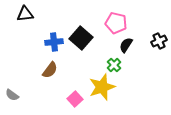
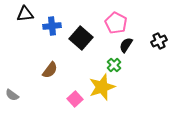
pink pentagon: rotated 15 degrees clockwise
blue cross: moved 2 px left, 16 px up
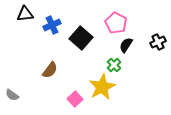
blue cross: moved 1 px up; rotated 18 degrees counterclockwise
black cross: moved 1 px left, 1 px down
yellow star: rotated 8 degrees counterclockwise
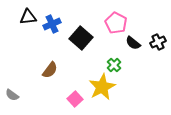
black triangle: moved 3 px right, 3 px down
blue cross: moved 1 px up
black semicircle: moved 7 px right, 2 px up; rotated 84 degrees counterclockwise
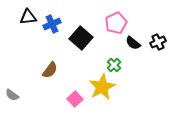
pink pentagon: rotated 20 degrees clockwise
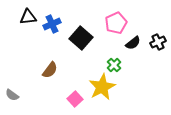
black semicircle: rotated 77 degrees counterclockwise
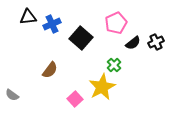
black cross: moved 2 px left
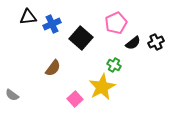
green cross: rotated 16 degrees counterclockwise
brown semicircle: moved 3 px right, 2 px up
